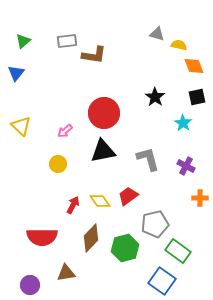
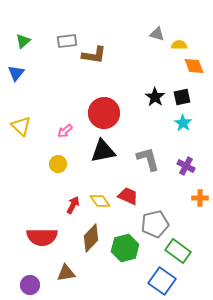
yellow semicircle: rotated 14 degrees counterclockwise
black square: moved 15 px left
red trapezoid: rotated 60 degrees clockwise
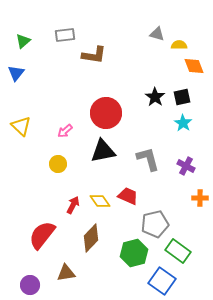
gray rectangle: moved 2 px left, 6 px up
red circle: moved 2 px right
red semicircle: moved 2 px up; rotated 128 degrees clockwise
green hexagon: moved 9 px right, 5 px down
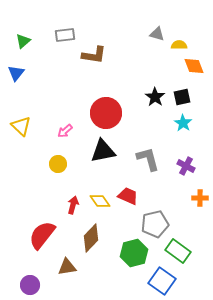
red arrow: rotated 12 degrees counterclockwise
brown triangle: moved 1 px right, 6 px up
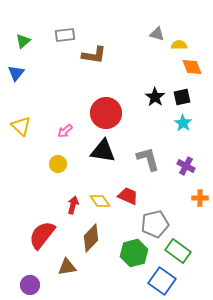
orange diamond: moved 2 px left, 1 px down
black triangle: rotated 20 degrees clockwise
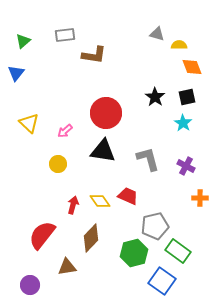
black square: moved 5 px right
yellow triangle: moved 8 px right, 3 px up
gray pentagon: moved 2 px down
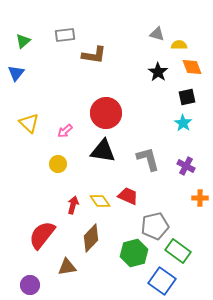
black star: moved 3 px right, 25 px up
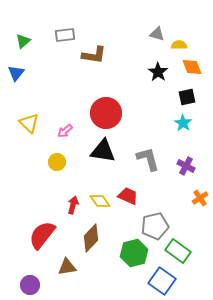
yellow circle: moved 1 px left, 2 px up
orange cross: rotated 35 degrees counterclockwise
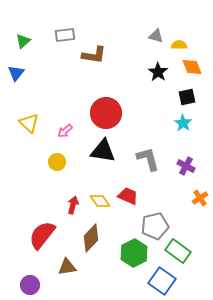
gray triangle: moved 1 px left, 2 px down
green hexagon: rotated 12 degrees counterclockwise
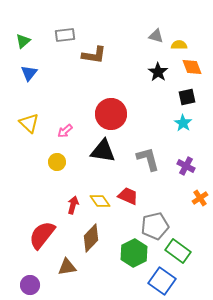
blue triangle: moved 13 px right
red circle: moved 5 px right, 1 px down
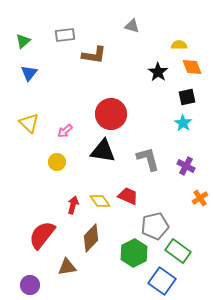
gray triangle: moved 24 px left, 10 px up
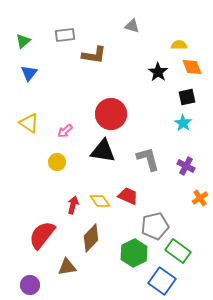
yellow triangle: rotated 10 degrees counterclockwise
